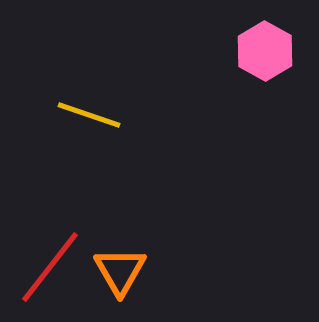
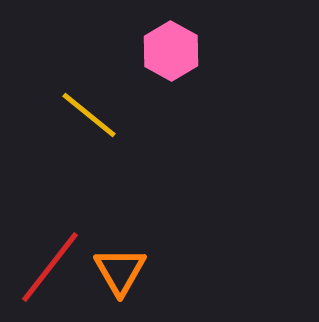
pink hexagon: moved 94 px left
yellow line: rotated 20 degrees clockwise
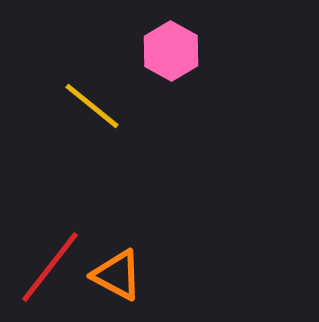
yellow line: moved 3 px right, 9 px up
orange triangle: moved 3 px left, 4 px down; rotated 32 degrees counterclockwise
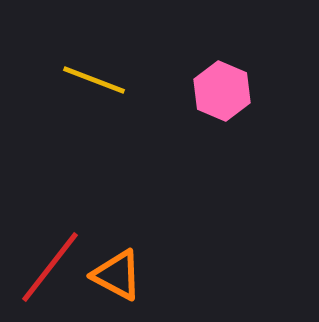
pink hexagon: moved 51 px right, 40 px down; rotated 6 degrees counterclockwise
yellow line: moved 2 px right, 26 px up; rotated 18 degrees counterclockwise
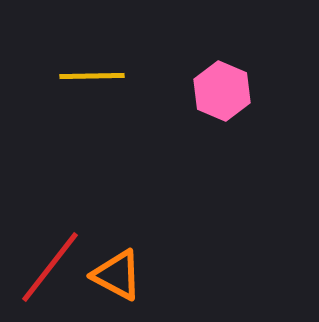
yellow line: moved 2 px left, 4 px up; rotated 22 degrees counterclockwise
